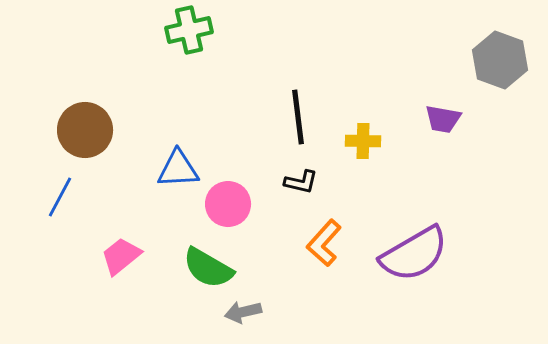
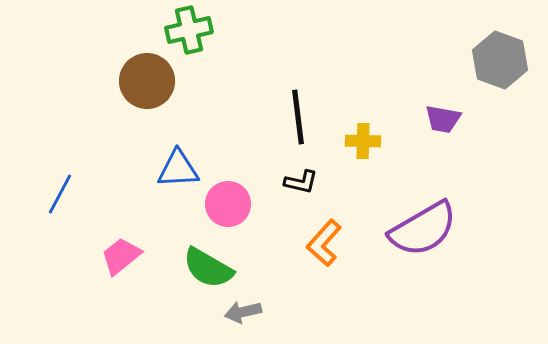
brown circle: moved 62 px right, 49 px up
blue line: moved 3 px up
purple semicircle: moved 9 px right, 25 px up
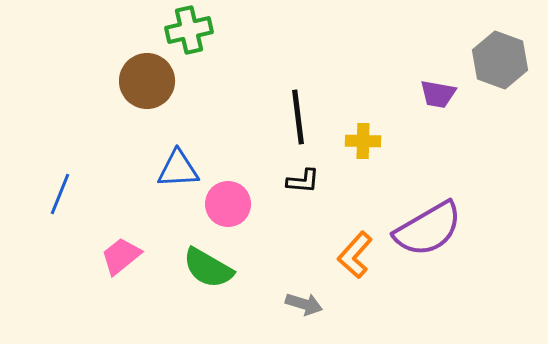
purple trapezoid: moved 5 px left, 25 px up
black L-shape: moved 2 px right, 1 px up; rotated 8 degrees counterclockwise
blue line: rotated 6 degrees counterclockwise
purple semicircle: moved 5 px right
orange L-shape: moved 31 px right, 12 px down
gray arrow: moved 61 px right, 8 px up; rotated 150 degrees counterclockwise
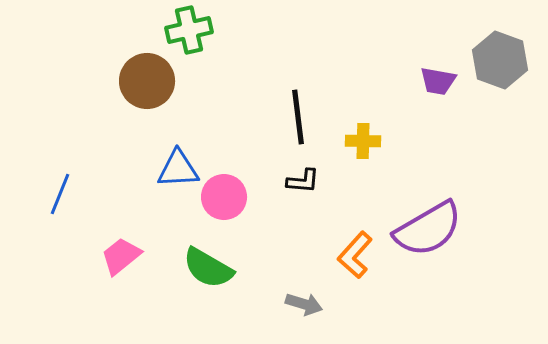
purple trapezoid: moved 13 px up
pink circle: moved 4 px left, 7 px up
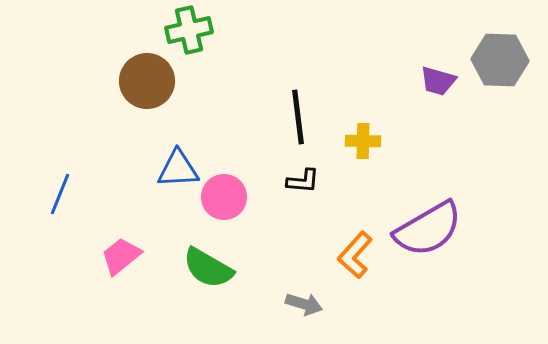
gray hexagon: rotated 18 degrees counterclockwise
purple trapezoid: rotated 6 degrees clockwise
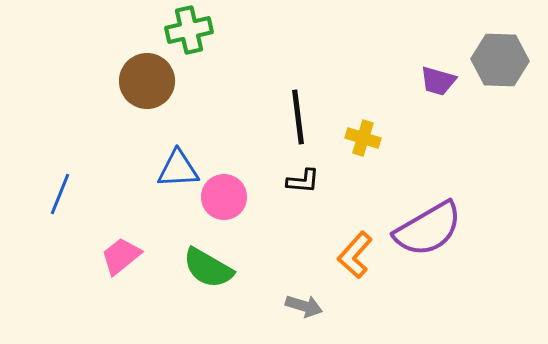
yellow cross: moved 3 px up; rotated 16 degrees clockwise
gray arrow: moved 2 px down
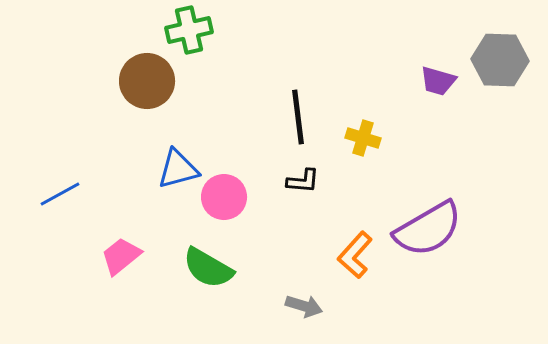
blue triangle: rotated 12 degrees counterclockwise
blue line: rotated 39 degrees clockwise
